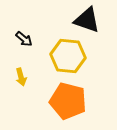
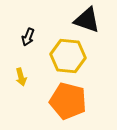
black arrow: moved 4 px right, 2 px up; rotated 72 degrees clockwise
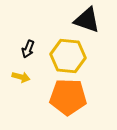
black arrow: moved 12 px down
yellow arrow: rotated 60 degrees counterclockwise
orange pentagon: moved 4 px up; rotated 12 degrees counterclockwise
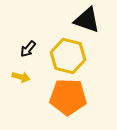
black arrow: rotated 18 degrees clockwise
yellow hexagon: rotated 8 degrees clockwise
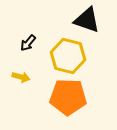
black arrow: moved 6 px up
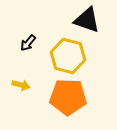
yellow arrow: moved 8 px down
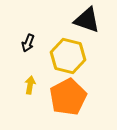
black arrow: rotated 18 degrees counterclockwise
yellow arrow: moved 9 px right; rotated 96 degrees counterclockwise
orange pentagon: rotated 30 degrees counterclockwise
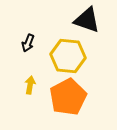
yellow hexagon: rotated 8 degrees counterclockwise
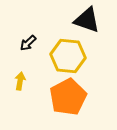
black arrow: rotated 24 degrees clockwise
yellow arrow: moved 10 px left, 4 px up
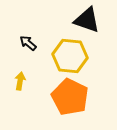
black arrow: rotated 84 degrees clockwise
yellow hexagon: moved 2 px right
orange pentagon: moved 2 px right; rotated 18 degrees counterclockwise
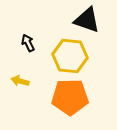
black arrow: rotated 24 degrees clockwise
yellow arrow: rotated 84 degrees counterclockwise
orange pentagon: rotated 27 degrees counterclockwise
